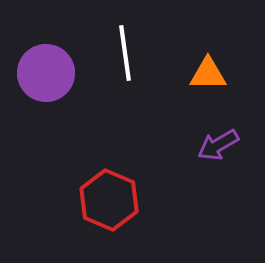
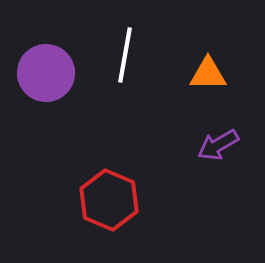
white line: moved 2 px down; rotated 18 degrees clockwise
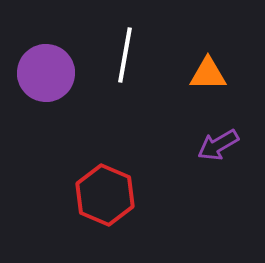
red hexagon: moved 4 px left, 5 px up
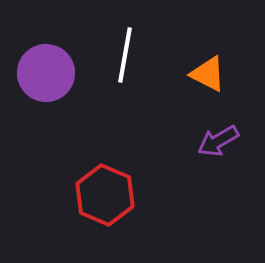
orange triangle: rotated 27 degrees clockwise
purple arrow: moved 4 px up
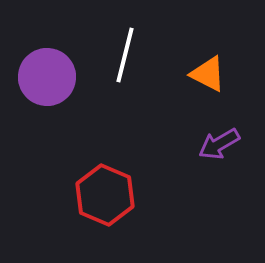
white line: rotated 4 degrees clockwise
purple circle: moved 1 px right, 4 px down
purple arrow: moved 1 px right, 3 px down
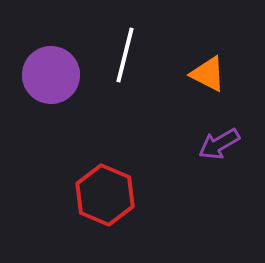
purple circle: moved 4 px right, 2 px up
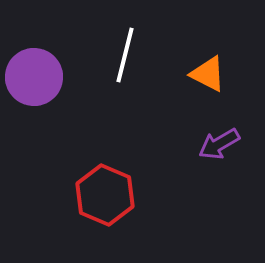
purple circle: moved 17 px left, 2 px down
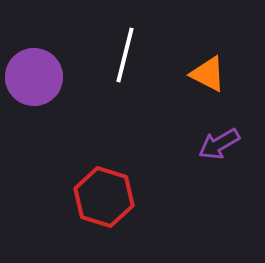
red hexagon: moved 1 px left, 2 px down; rotated 6 degrees counterclockwise
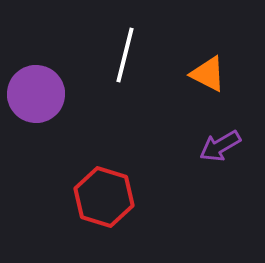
purple circle: moved 2 px right, 17 px down
purple arrow: moved 1 px right, 2 px down
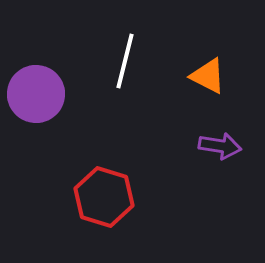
white line: moved 6 px down
orange triangle: moved 2 px down
purple arrow: rotated 141 degrees counterclockwise
